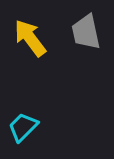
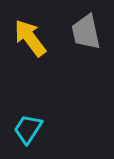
cyan trapezoid: moved 5 px right, 2 px down; rotated 12 degrees counterclockwise
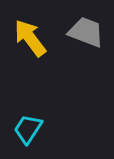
gray trapezoid: rotated 123 degrees clockwise
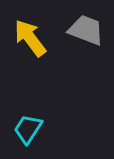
gray trapezoid: moved 2 px up
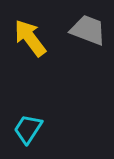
gray trapezoid: moved 2 px right
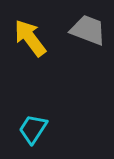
cyan trapezoid: moved 5 px right
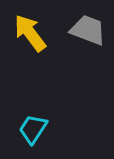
yellow arrow: moved 5 px up
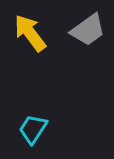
gray trapezoid: rotated 123 degrees clockwise
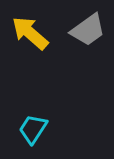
yellow arrow: rotated 12 degrees counterclockwise
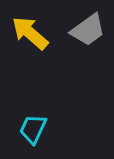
cyan trapezoid: rotated 8 degrees counterclockwise
